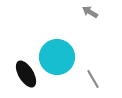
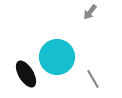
gray arrow: rotated 84 degrees counterclockwise
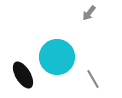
gray arrow: moved 1 px left, 1 px down
black ellipse: moved 3 px left, 1 px down
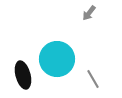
cyan circle: moved 2 px down
black ellipse: rotated 16 degrees clockwise
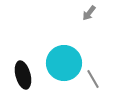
cyan circle: moved 7 px right, 4 px down
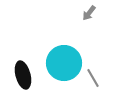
gray line: moved 1 px up
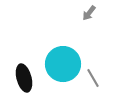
cyan circle: moved 1 px left, 1 px down
black ellipse: moved 1 px right, 3 px down
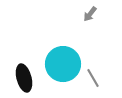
gray arrow: moved 1 px right, 1 px down
